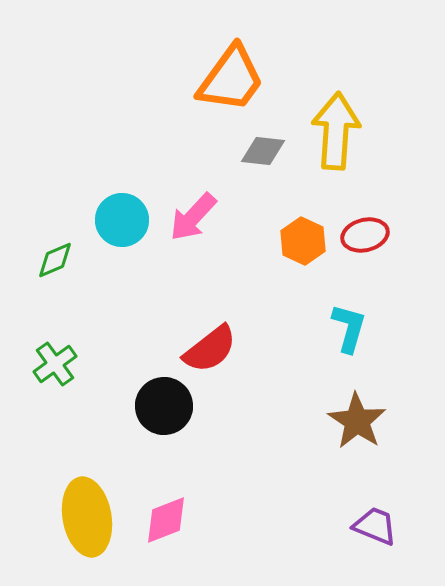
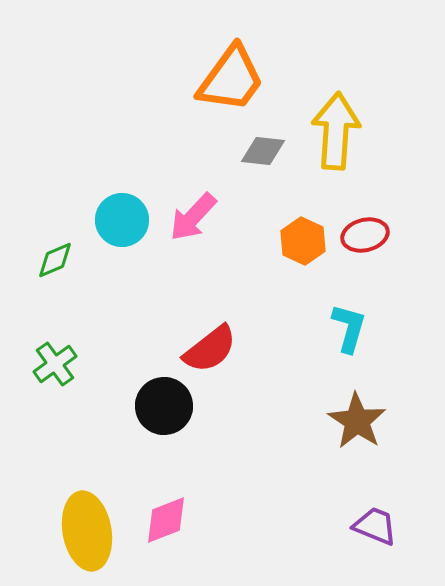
yellow ellipse: moved 14 px down
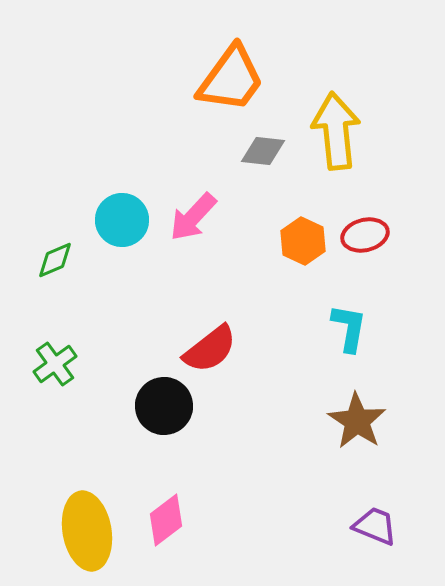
yellow arrow: rotated 10 degrees counterclockwise
cyan L-shape: rotated 6 degrees counterclockwise
pink diamond: rotated 16 degrees counterclockwise
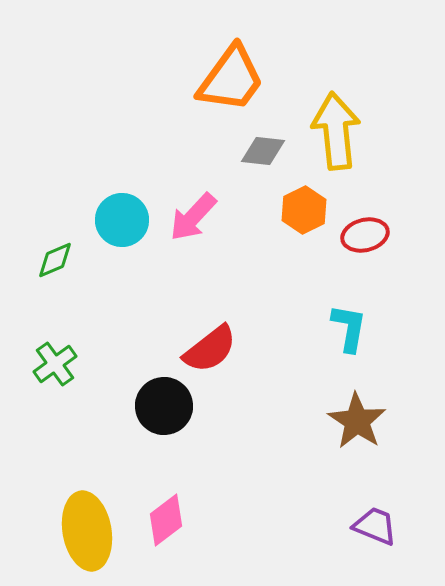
orange hexagon: moved 1 px right, 31 px up; rotated 9 degrees clockwise
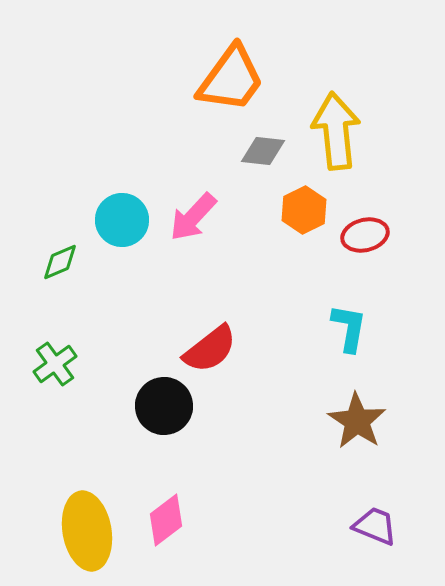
green diamond: moved 5 px right, 2 px down
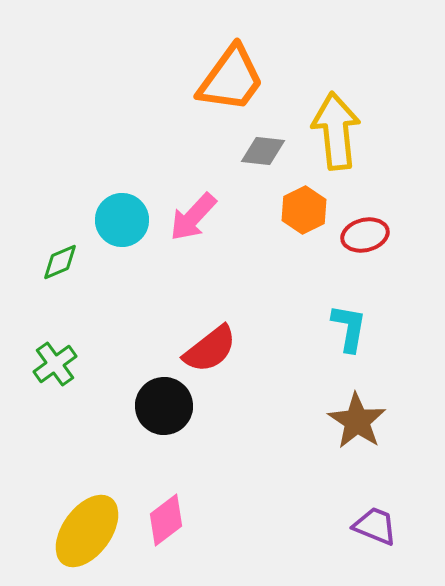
yellow ellipse: rotated 46 degrees clockwise
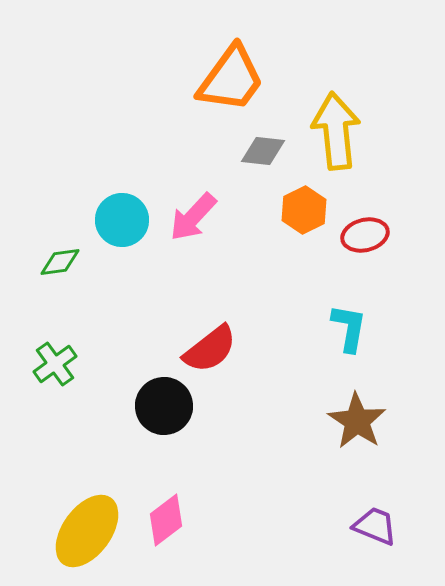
green diamond: rotated 15 degrees clockwise
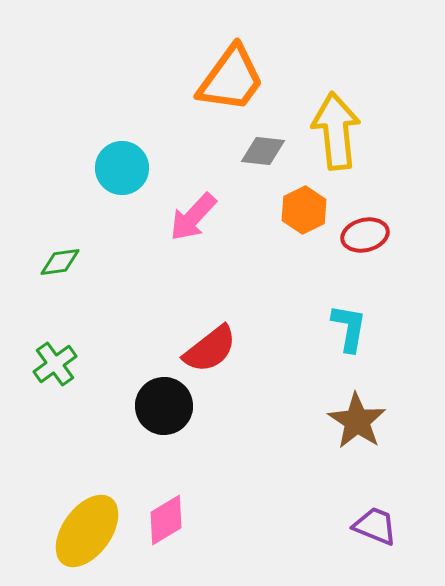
cyan circle: moved 52 px up
pink diamond: rotated 6 degrees clockwise
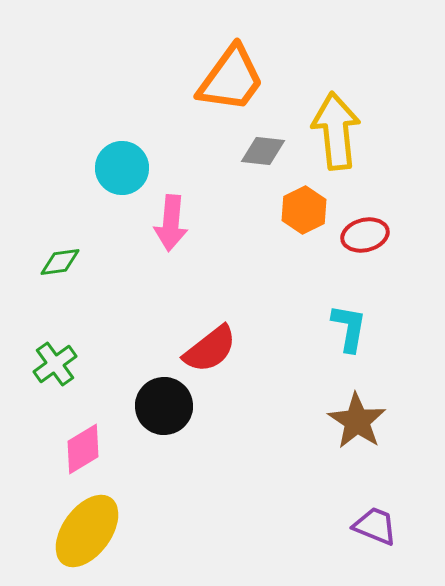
pink arrow: moved 22 px left, 6 px down; rotated 38 degrees counterclockwise
pink diamond: moved 83 px left, 71 px up
